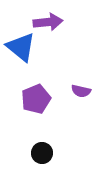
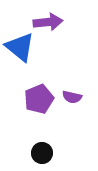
blue triangle: moved 1 px left
purple semicircle: moved 9 px left, 6 px down
purple pentagon: moved 3 px right
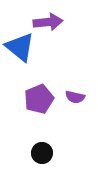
purple semicircle: moved 3 px right
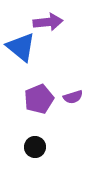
blue triangle: moved 1 px right
purple semicircle: moved 2 px left; rotated 30 degrees counterclockwise
black circle: moved 7 px left, 6 px up
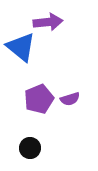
purple semicircle: moved 3 px left, 2 px down
black circle: moved 5 px left, 1 px down
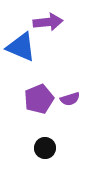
blue triangle: rotated 16 degrees counterclockwise
black circle: moved 15 px right
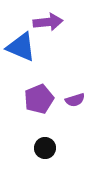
purple semicircle: moved 5 px right, 1 px down
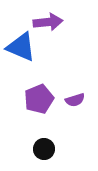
black circle: moved 1 px left, 1 px down
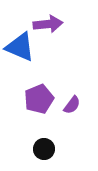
purple arrow: moved 2 px down
blue triangle: moved 1 px left
purple semicircle: moved 3 px left, 5 px down; rotated 36 degrees counterclockwise
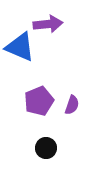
purple pentagon: moved 2 px down
purple semicircle: rotated 18 degrees counterclockwise
black circle: moved 2 px right, 1 px up
